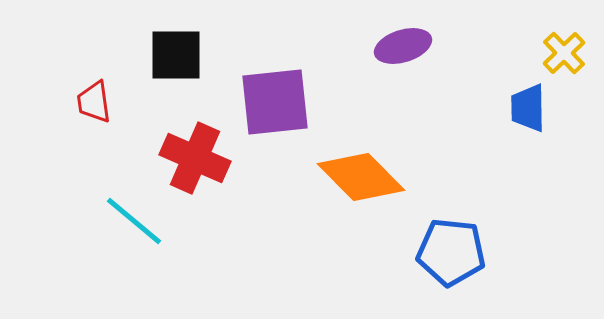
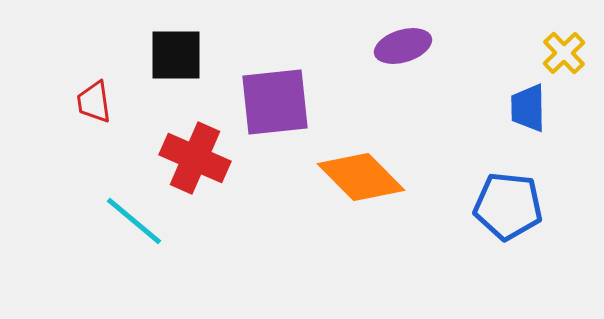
blue pentagon: moved 57 px right, 46 px up
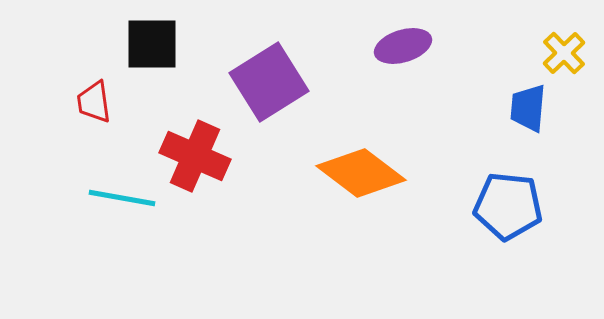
black square: moved 24 px left, 11 px up
purple square: moved 6 px left, 20 px up; rotated 26 degrees counterclockwise
blue trapezoid: rotated 6 degrees clockwise
red cross: moved 2 px up
orange diamond: moved 4 px up; rotated 8 degrees counterclockwise
cyan line: moved 12 px left, 23 px up; rotated 30 degrees counterclockwise
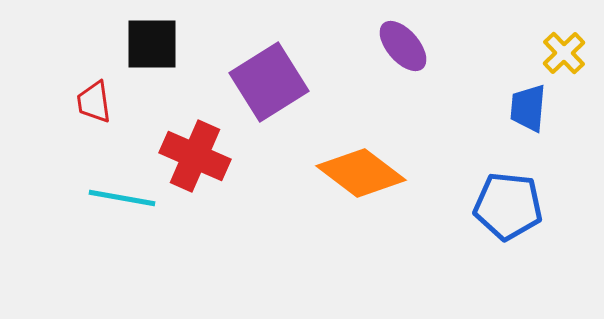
purple ellipse: rotated 66 degrees clockwise
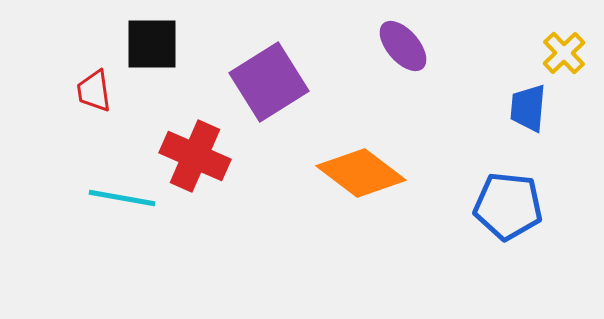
red trapezoid: moved 11 px up
